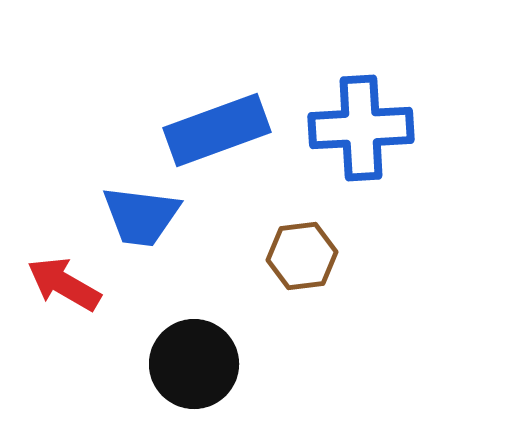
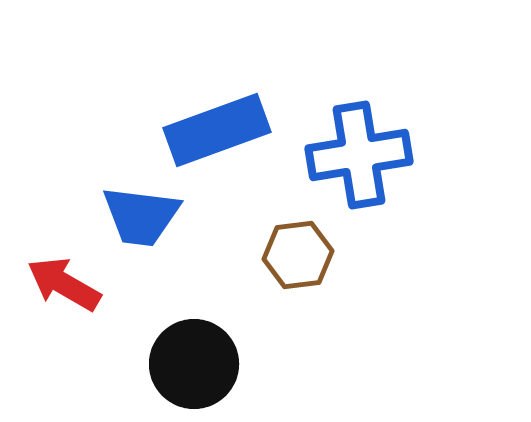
blue cross: moved 2 px left, 27 px down; rotated 6 degrees counterclockwise
brown hexagon: moved 4 px left, 1 px up
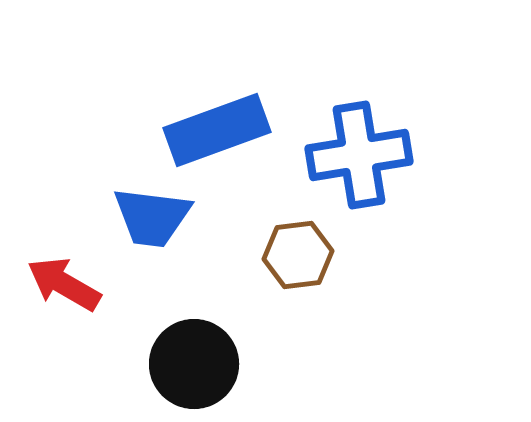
blue trapezoid: moved 11 px right, 1 px down
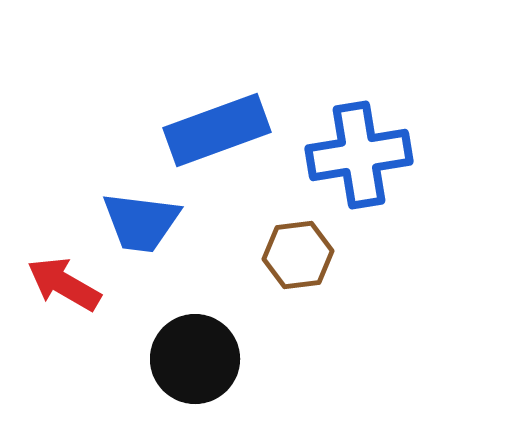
blue trapezoid: moved 11 px left, 5 px down
black circle: moved 1 px right, 5 px up
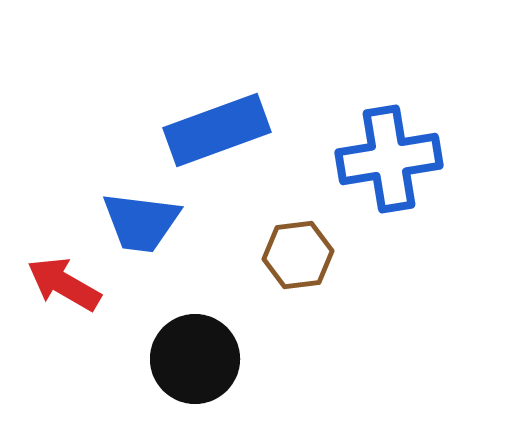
blue cross: moved 30 px right, 4 px down
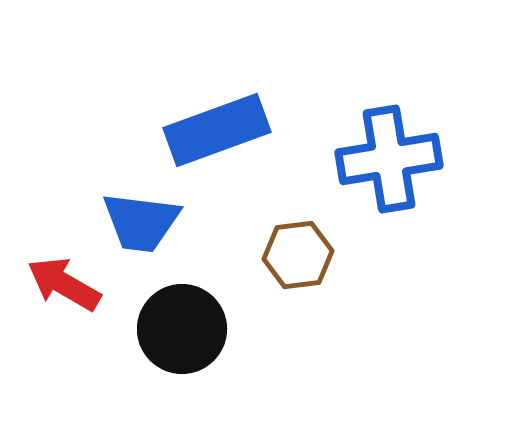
black circle: moved 13 px left, 30 px up
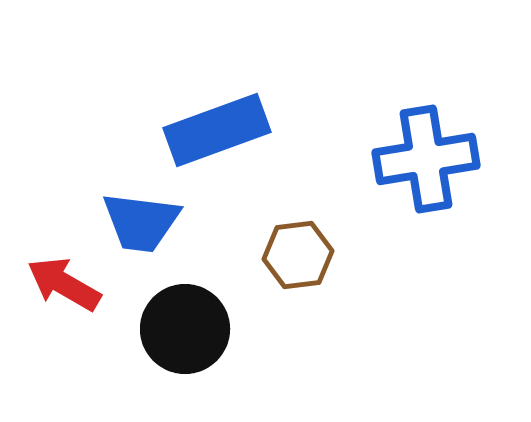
blue cross: moved 37 px right
black circle: moved 3 px right
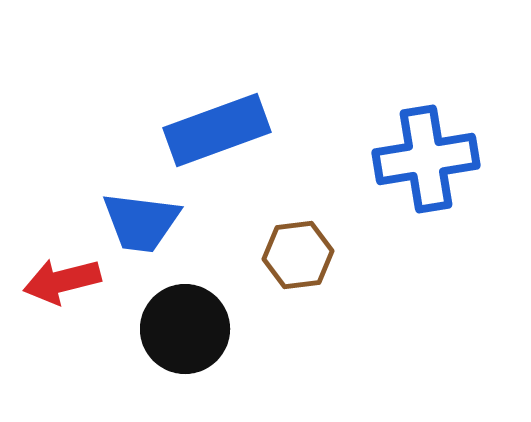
red arrow: moved 2 px left, 3 px up; rotated 44 degrees counterclockwise
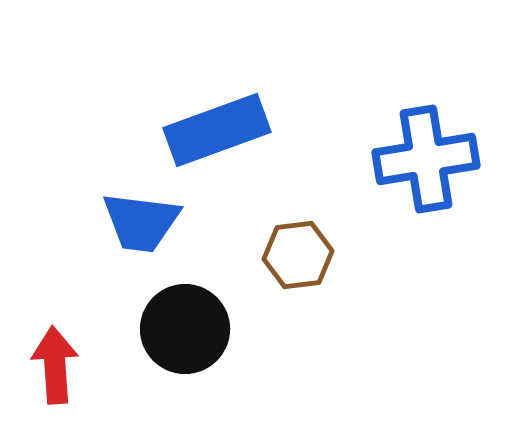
red arrow: moved 7 px left, 84 px down; rotated 100 degrees clockwise
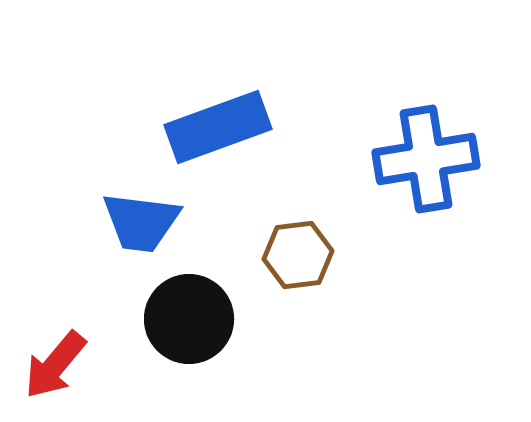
blue rectangle: moved 1 px right, 3 px up
black circle: moved 4 px right, 10 px up
red arrow: rotated 136 degrees counterclockwise
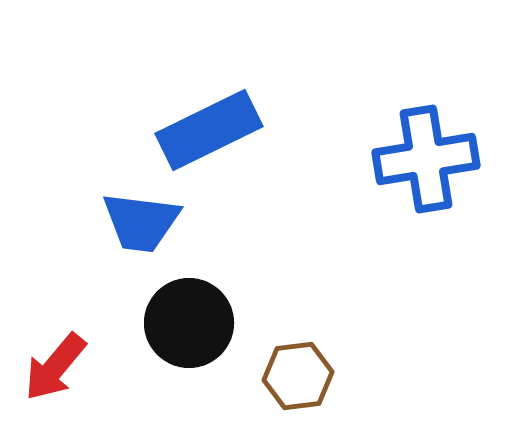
blue rectangle: moved 9 px left, 3 px down; rotated 6 degrees counterclockwise
brown hexagon: moved 121 px down
black circle: moved 4 px down
red arrow: moved 2 px down
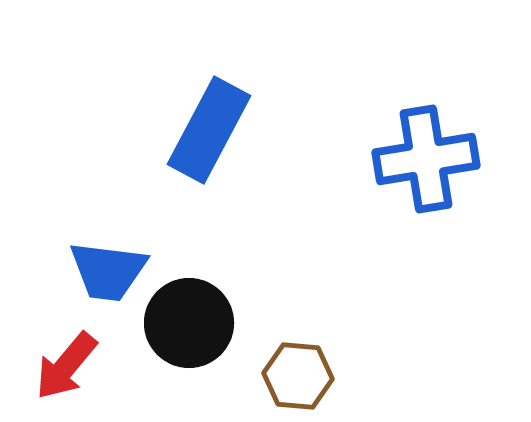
blue rectangle: rotated 36 degrees counterclockwise
blue trapezoid: moved 33 px left, 49 px down
red arrow: moved 11 px right, 1 px up
brown hexagon: rotated 12 degrees clockwise
